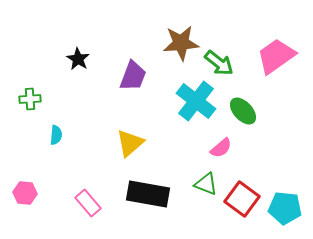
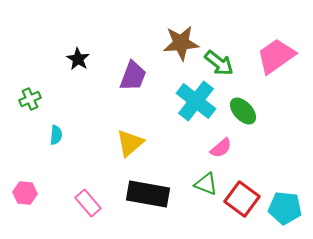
green cross: rotated 20 degrees counterclockwise
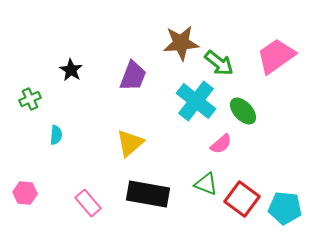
black star: moved 7 px left, 11 px down
pink semicircle: moved 4 px up
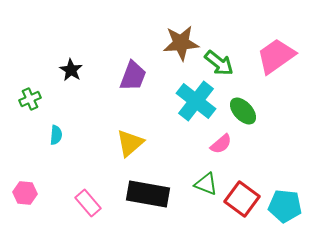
cyan pentagon: moved 2 px up
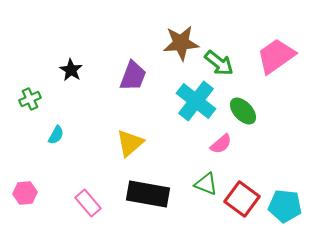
cyan semicircle: rotated 24 degrees clockwise
pink hexagon: rotated 10 degrees counterclockwise
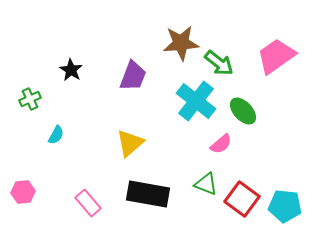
pink hexagon: moved 2 px left, 1 px up
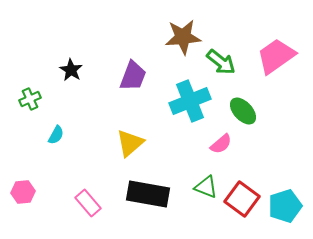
brown star: moved 2 px right, 6 px up
green arrow: moved 2 px right, 1 px up
cyan cross: moved 6 px left; rotated 30 degrees clockwise
green triangle: moved 3 px down
cyan pentagon: rotated 24 degrees counterclockwise
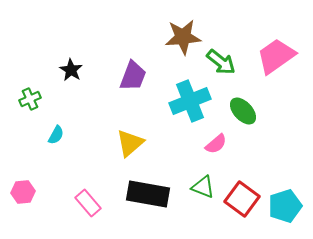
pink semicircle: moved 5 px left
green triangle: moved 3 px left
